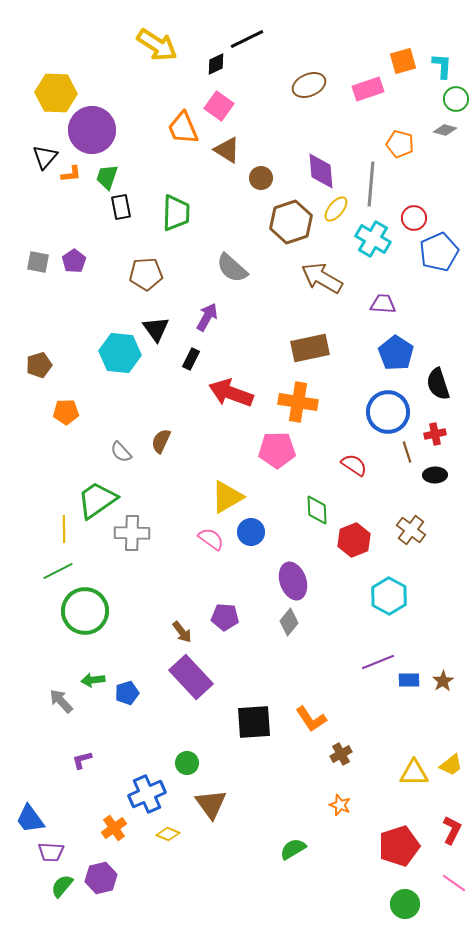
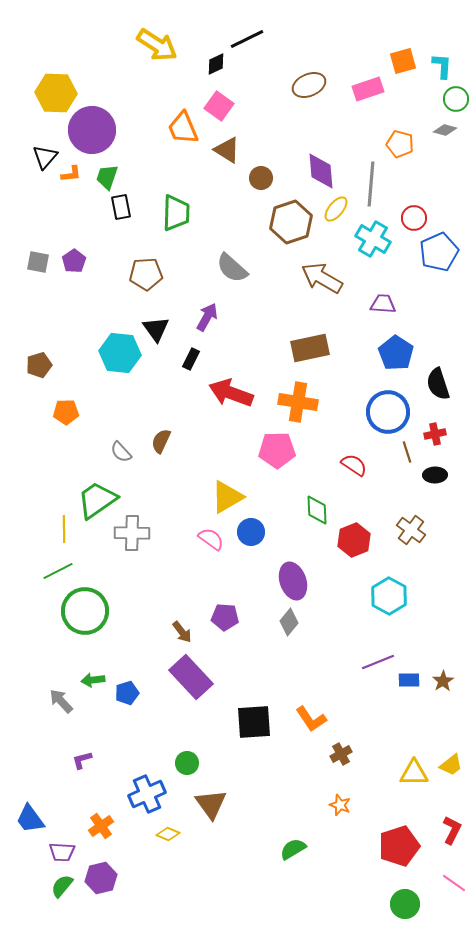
orange cross at (114, 828): moved 13 px left, 2 px up
purple trapezoid at (51, 852): moved 11 px right
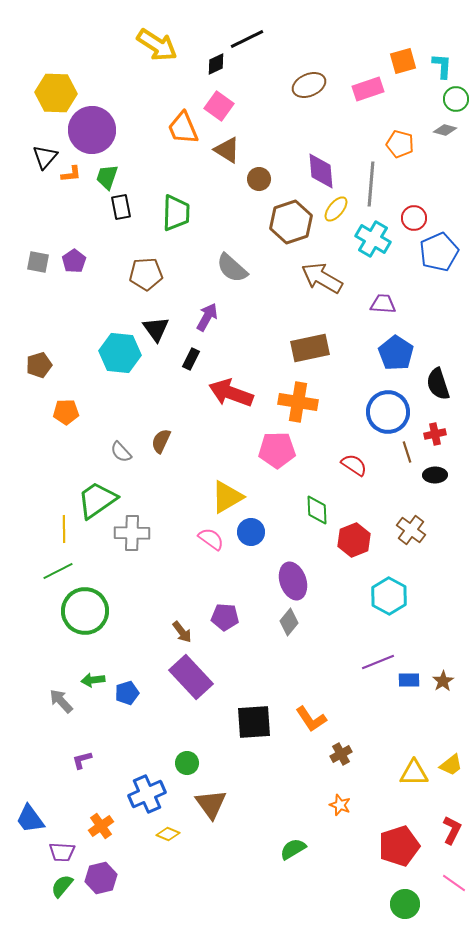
brown circle at (261, 178): moved 2 px left, 1 px down
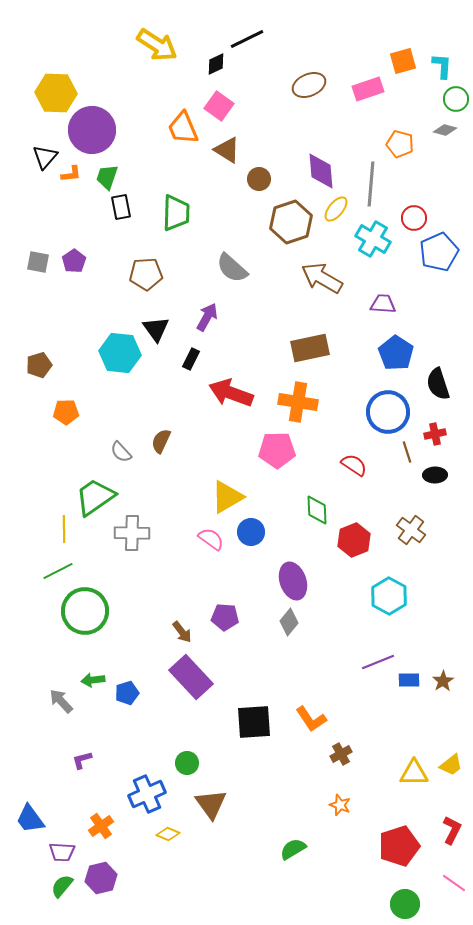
green trapezoid at (97, 500): moved 2 px left, 3 px up
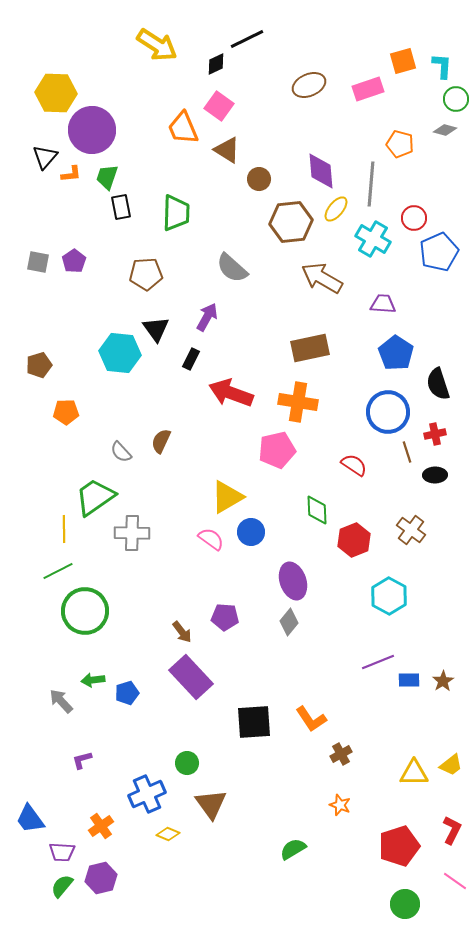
brown hexagon at (291, 222): rotated 12 degrees clockwise
pink pentagon at (277, 450): rotated 12 degrees counterclockwise
pink line at (454, 883): moved 1 px right, 2 px up
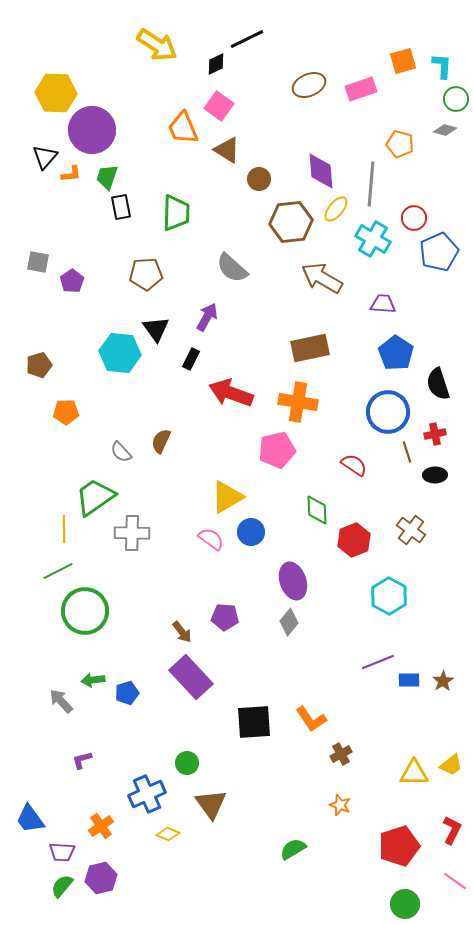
pink rectangle at (368, 89): moved 7 px left
purple pentagon at (74, 261): moved 2 px left, 20 px down
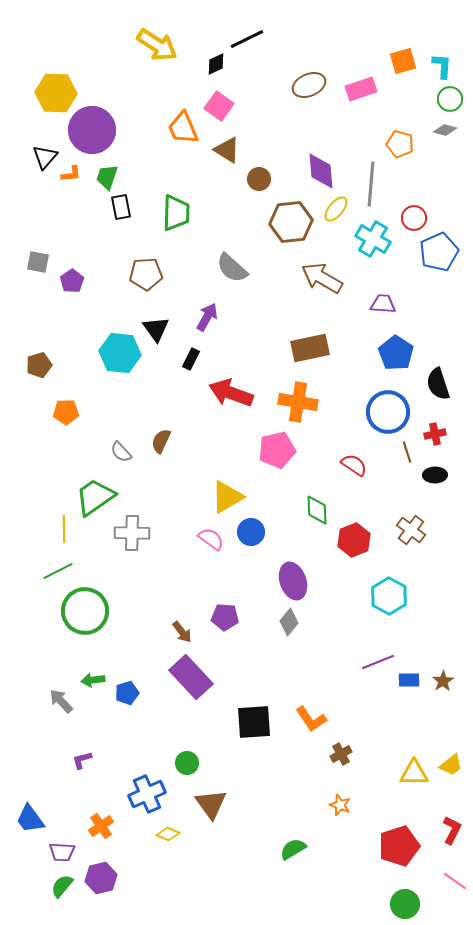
green circle at (456, 99): moved 6 px left
